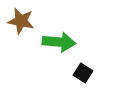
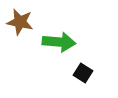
brown star: moved 1 px left, 1 px down
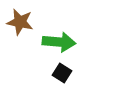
black square: moved 21 px left
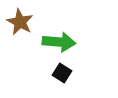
brown star: rotated 16 degrees clockwise
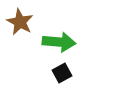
black square: rotated 30 degrees clockwise
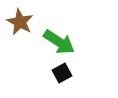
green arrow: rotated 28 degrees clockwise
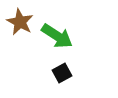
green arrow: moved 2 px left, 6 px up
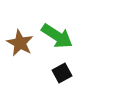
brown star: moved 21 px down
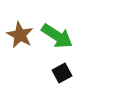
brown star: moved 8 px up
